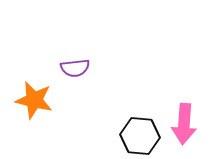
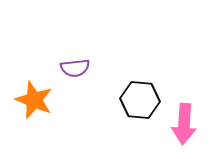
orange star: rotated 9 degrees clockwise
black hexagon: moved 36 px up
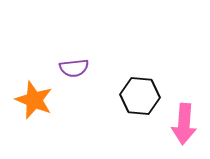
purple semicircle: moved 1 px left
black hexagon: moved 4 px up
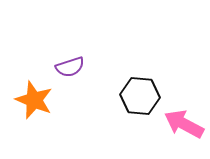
purple semicircle: moved 4 px left, 1 px up; rotated 12 degrees counterclockwise
pink arrow: rotated 114 degrees clockwise
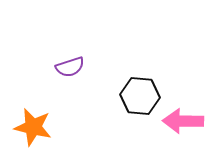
orange star: moved 1 px left, 27 px down; rotated 9 degrees counterclockwise
pink arrow: moved 1 px left, 3 px up; rotated 27 degrees counterclockwise
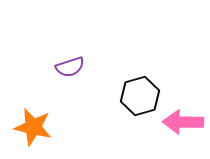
black hexagon: rotated 21 degrees counterclockwise
pink arrow: moved 1 px down
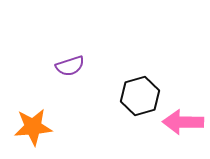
purple semicircle: moved 1 px up
orange star: rotated 18 degrees counterclockwise
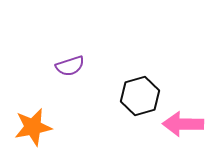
pink arrow: moved 2 px down
orange star: rotated 6 degrees counterclockwise
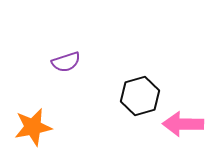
purple semicircle: moved 4 px left, 4 px up
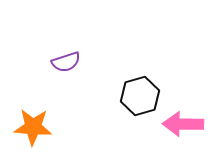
orange star: rotated 15 degrees clockwise
